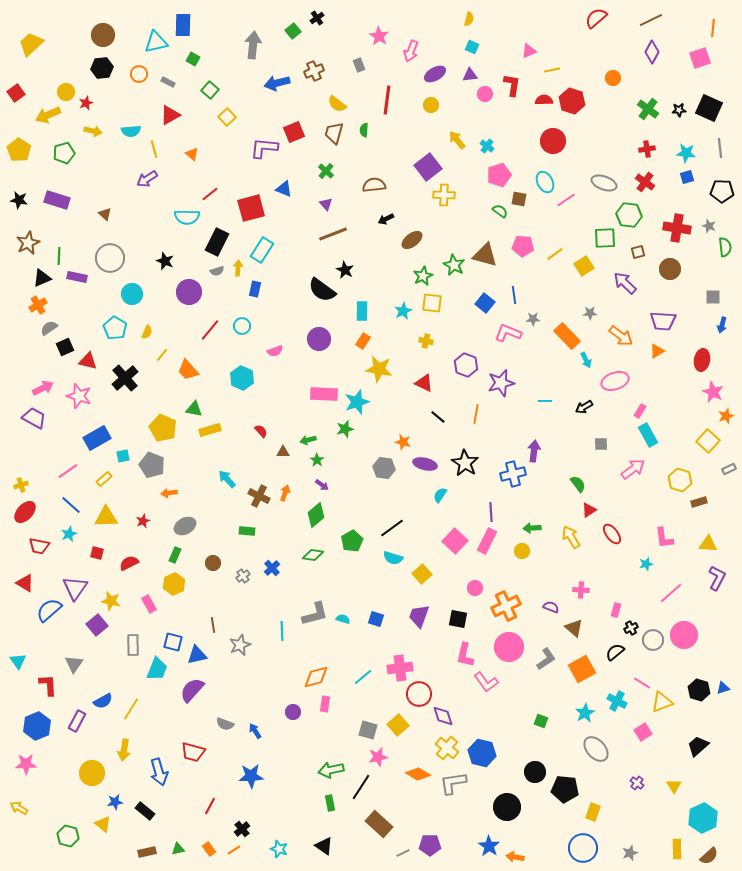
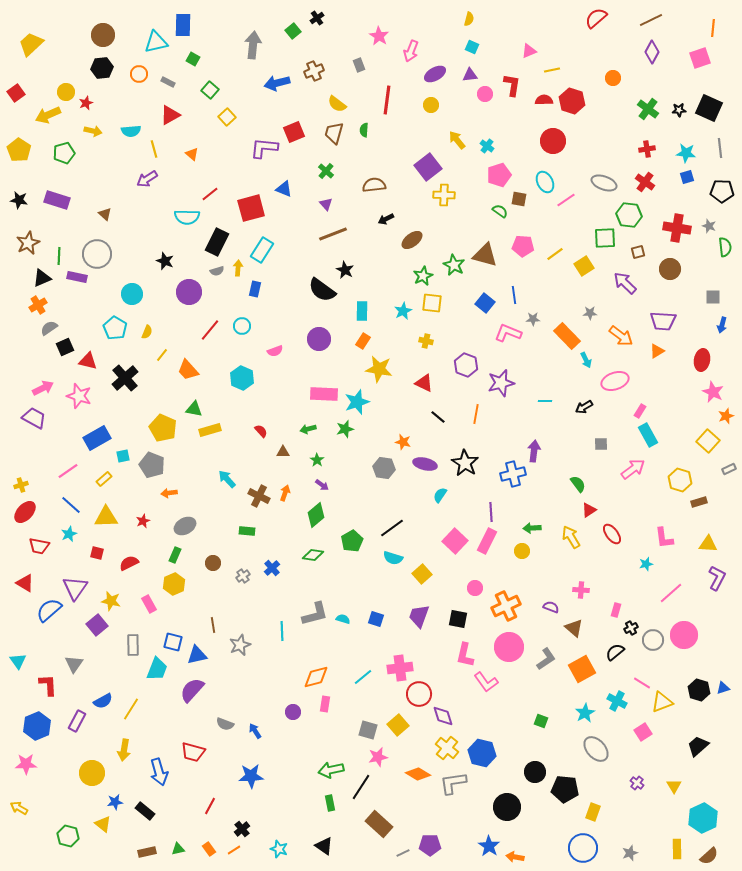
gray circle at (110, 258): moved 13 px left, 4 px up
green arrow at (308, 440): moved 11 px up
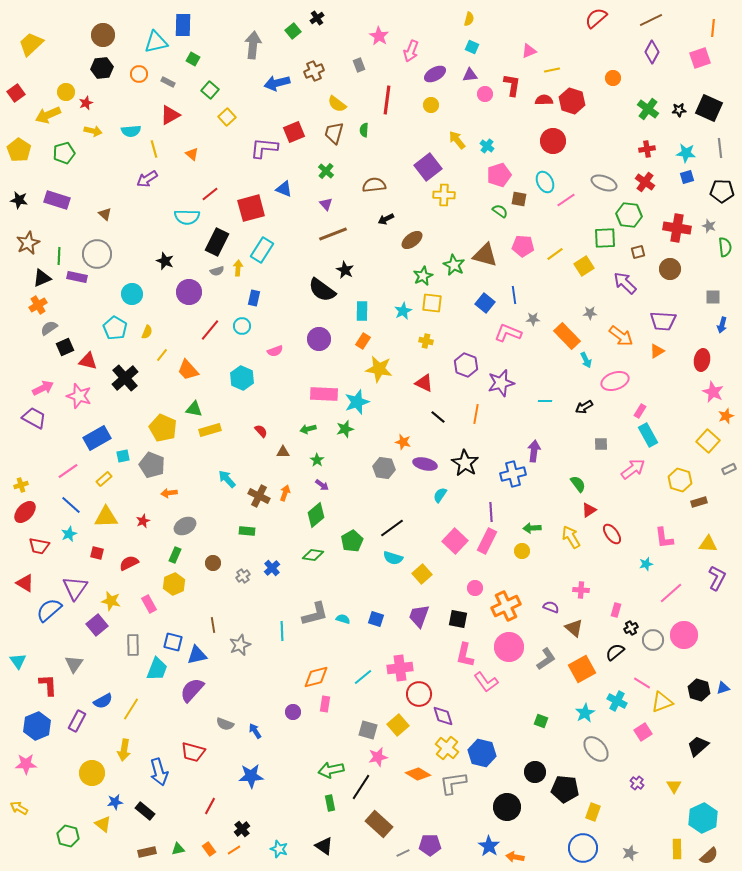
blue rectangle at (255, 289): moved 1 px left, 9 px down
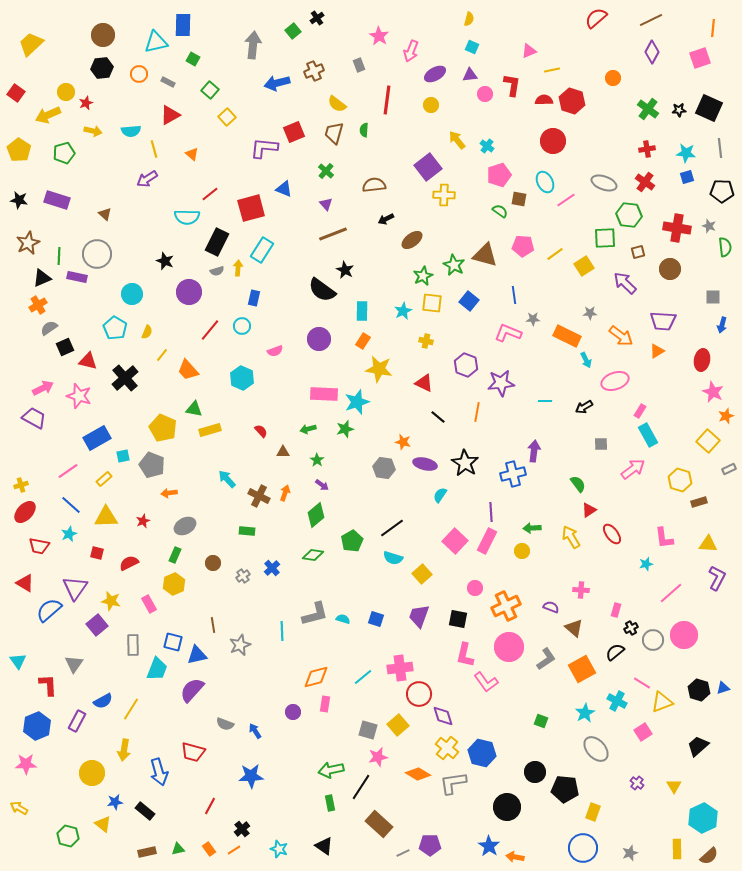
red square at (16, 93): rotated 18 degrees counterclockwise
blue square at (485, 303): moved 16 px left, 2 px up
orange rectangle at (567, 336): rotated 20 degrees counterclockwise
purple star at (501, 383): rotated 8 degrees clockwise
orange line at (476, 414): moved 1 px right, 2 px up
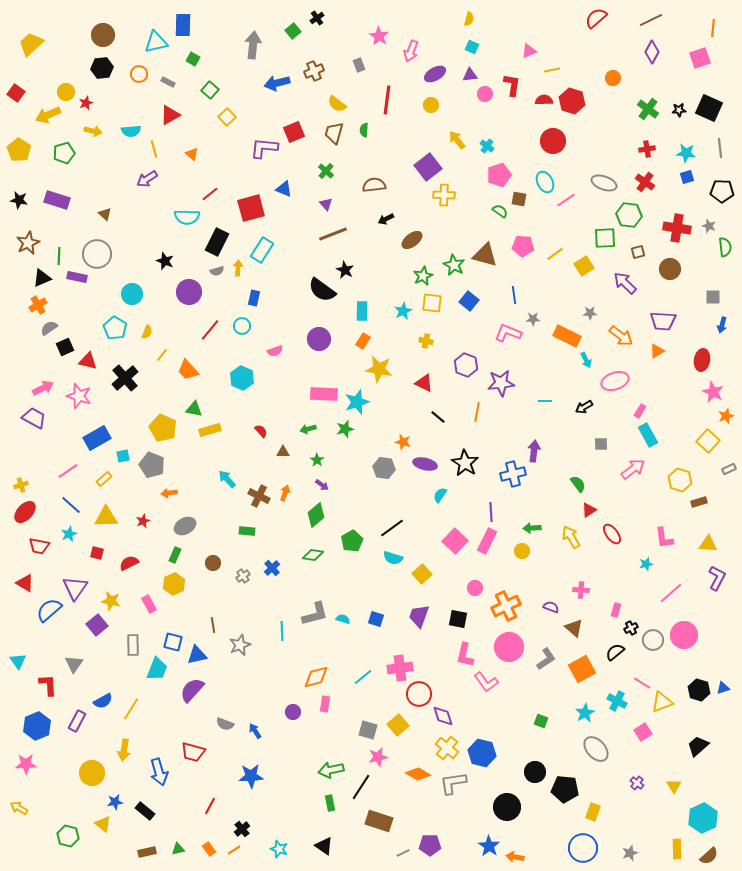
brown rectangle at (379, 824): moved 3 px up; rotated 24 degrees counterclockwise
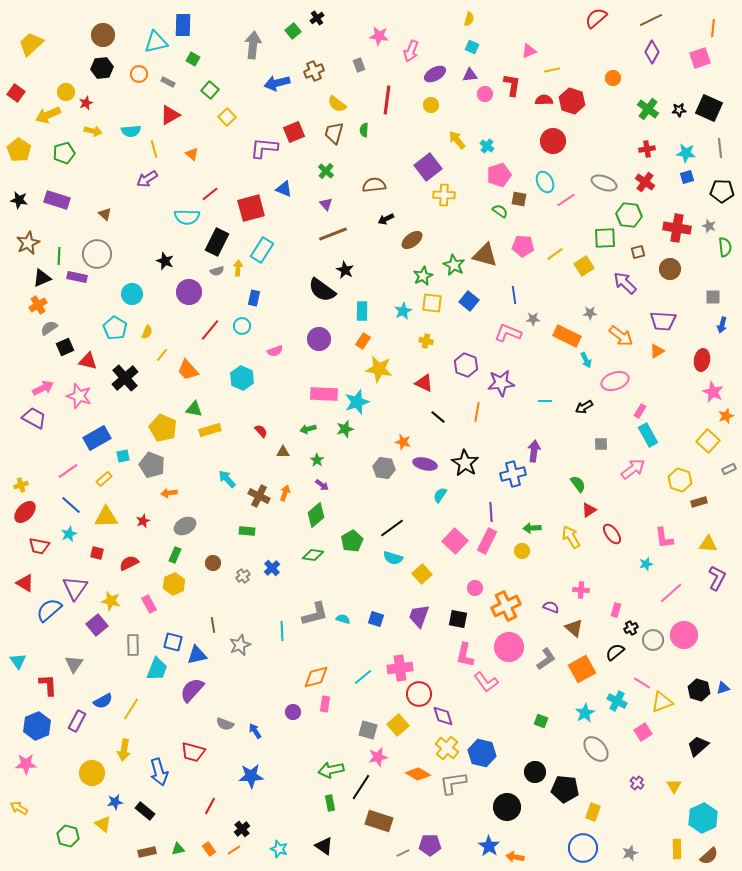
pink star at (379, 36): rotated 24 degrees counterclockwise
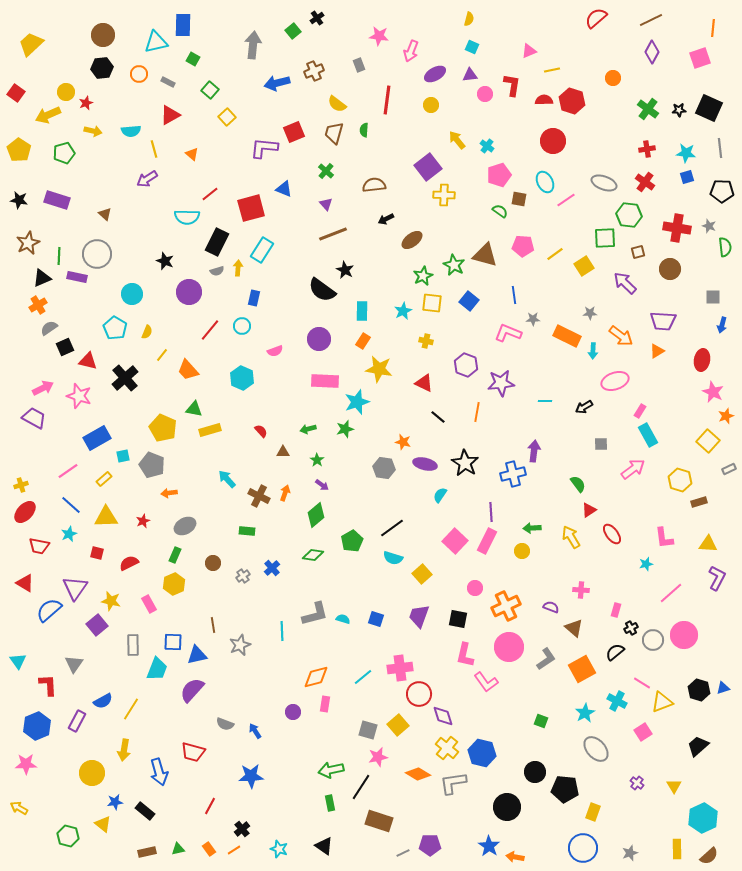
cyan arrow at (586, 360): moved 7 px right, 9 px up; rotated 28 degrees clockwise
pink rectangle at (324, 394): moved 1 px right, 13 px up
blue square at (173, 642): rotated 12 degrees counterclockwise
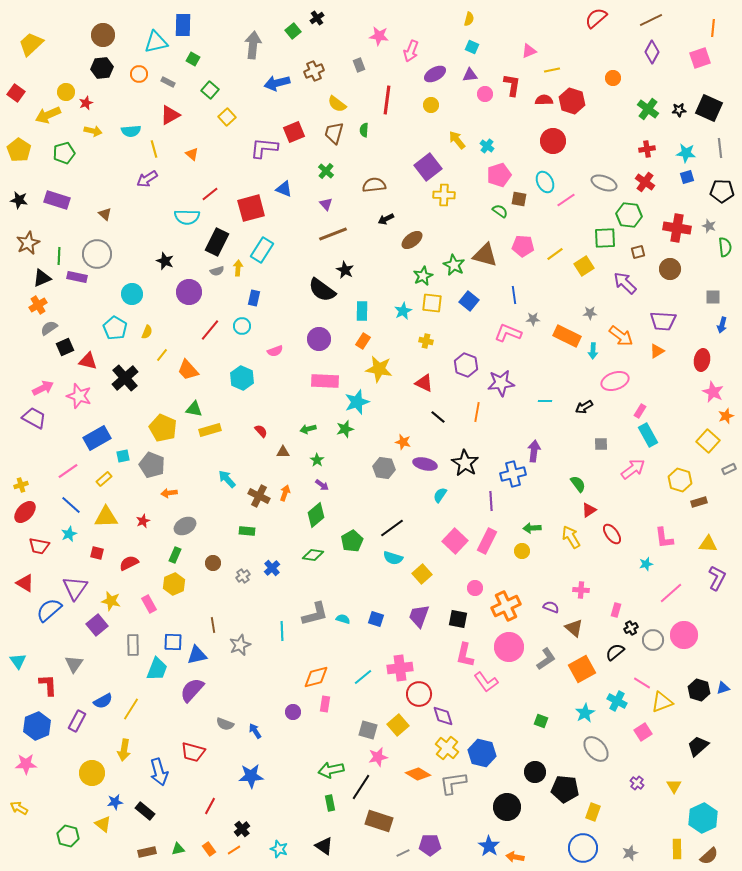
purple line at (491, 512): moved 11 px up
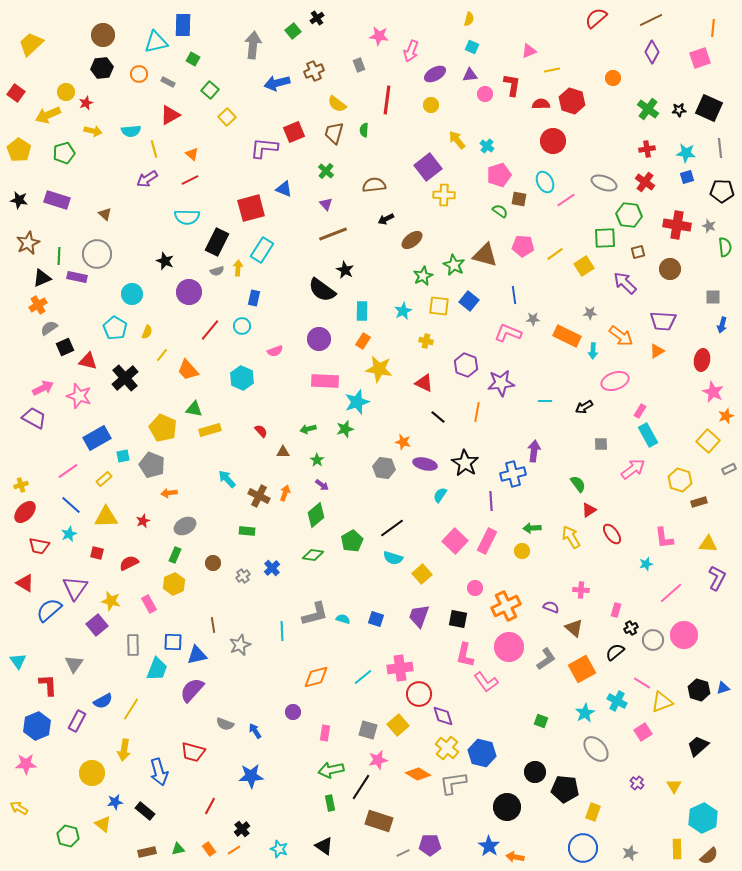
red semicircle at (544, 100): moved 3 px left, 4 px down
red line at (210, 194): moved 20 px left, 14 px up; rotated 12 degrees clockwise
red cross at (677, 228): moved 3 px up
yellow square at (432, 303): moved 7 px right, 3 px down
pink rectangle at (325, 704): moved 29 px down
pink star at (378, 757): moved 3 px down
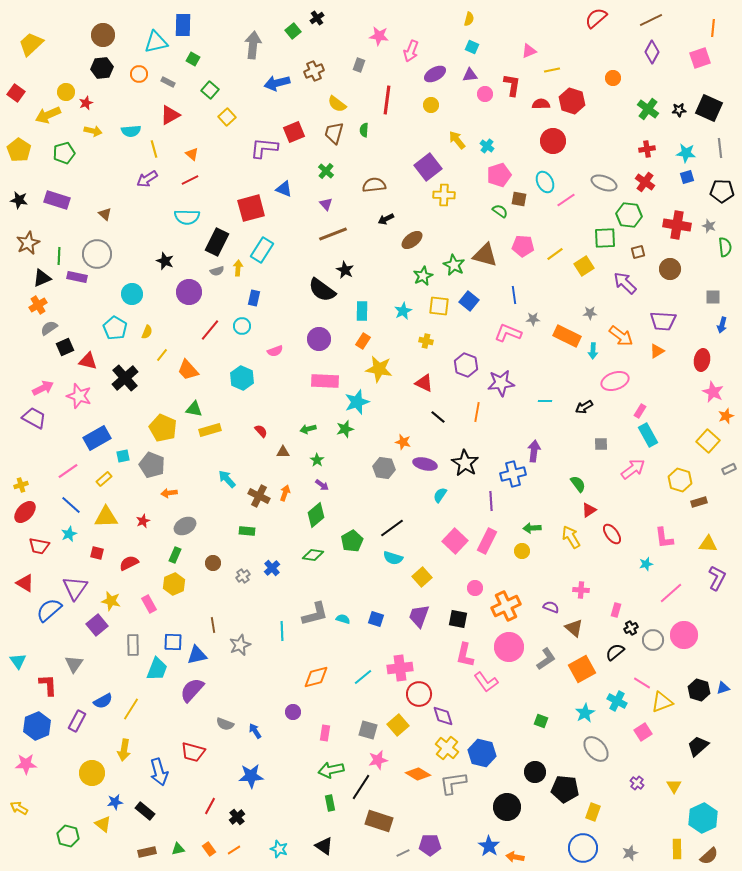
gray rectangle at (359, 65): rotated 40 degrees clockwise
yellow square at (422, 574): moved 3 px down
black cross at (242, 829): moved 5 px left, 12 px up
